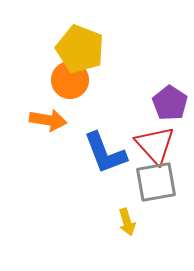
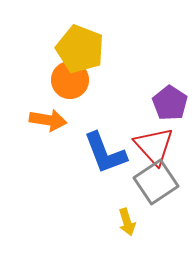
red triangle: moved 1 px left, 1 px down
gray square: rotated 24 degrees counterclockwise
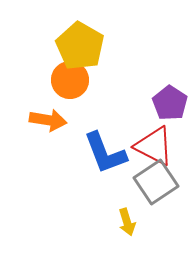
yellow pentagon: moved 3 px up; rotated 9 degrees clockwise
red triangle: rotated 21 degrees counterclockwise
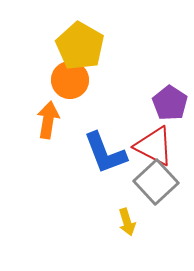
orange arrow: rotated 90 degrees counterclockwise
gray square: rotated 9 degrees counterclockwise
